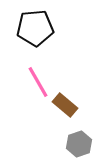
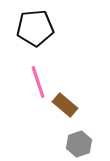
pink line: rotated 12 degrees clockwise
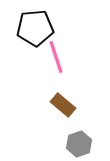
pink line: moved 18 px right, 25 px up
brown rectangle: moved 2 px left
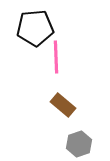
pink line: rotated 16 degrees clockwise
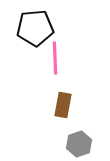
pink line: moved 1 px left, 1 px down
brown rectangle: rotated 60 degrees clockwise
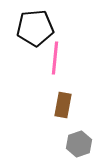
pink line: rotated 8 degrees clockwise
